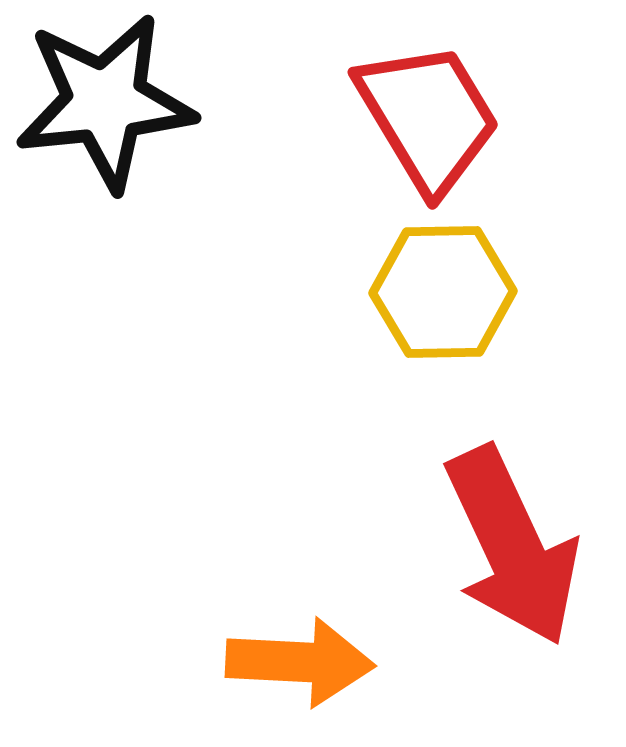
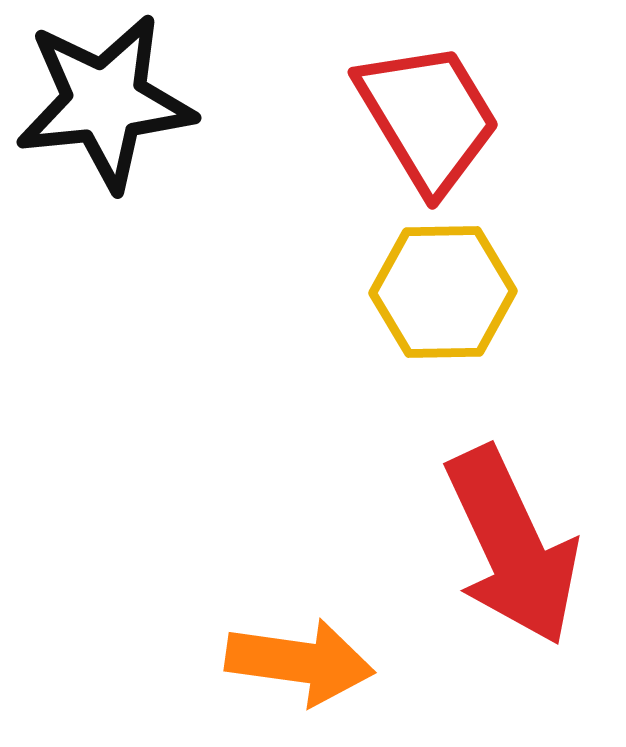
orange arrow: rotated 5 degrees clockwise
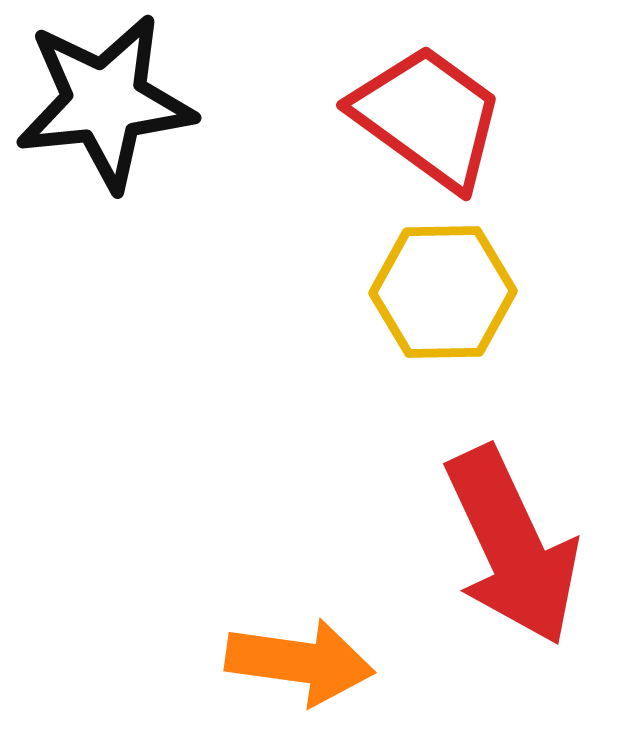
red trapezoid: rotated 23 degrees counterclockwise
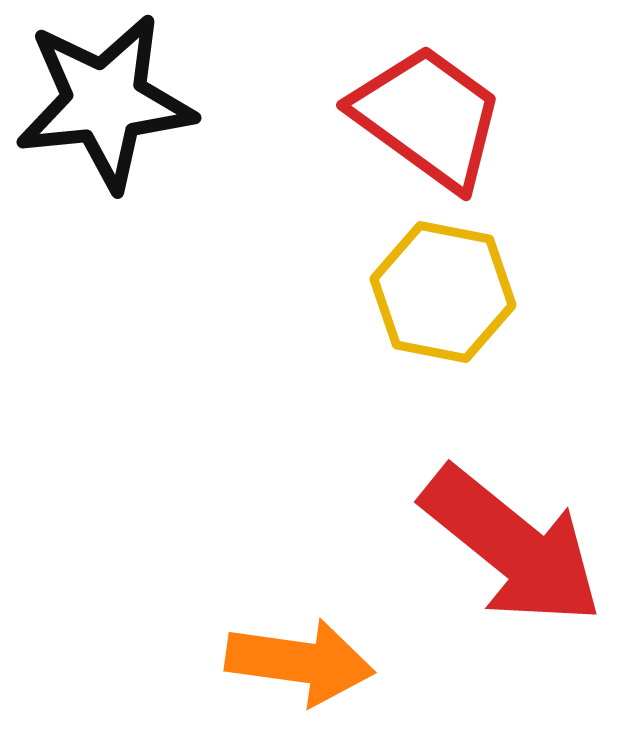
yellow hexagon: rotated 12 degrees clockwise
red arrow: rotated 26 degrees counterclockwise
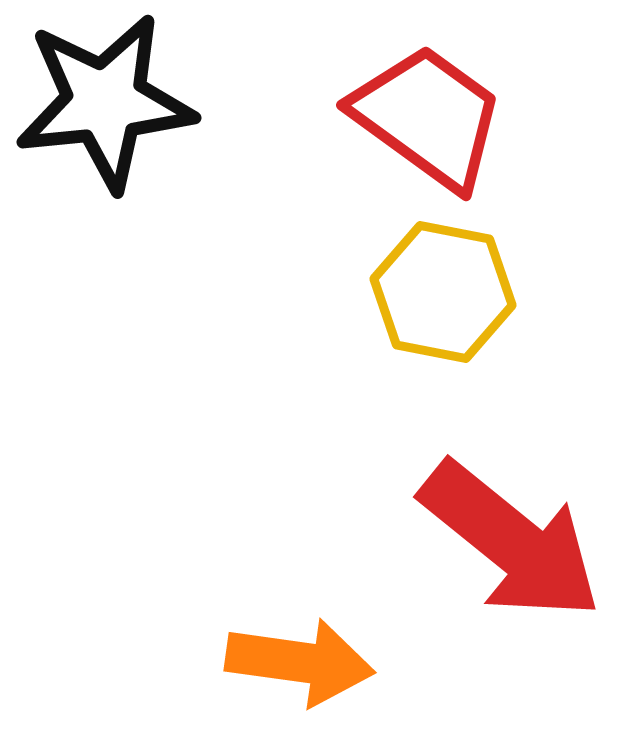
red arrow: moved 1 px left, 5 px up
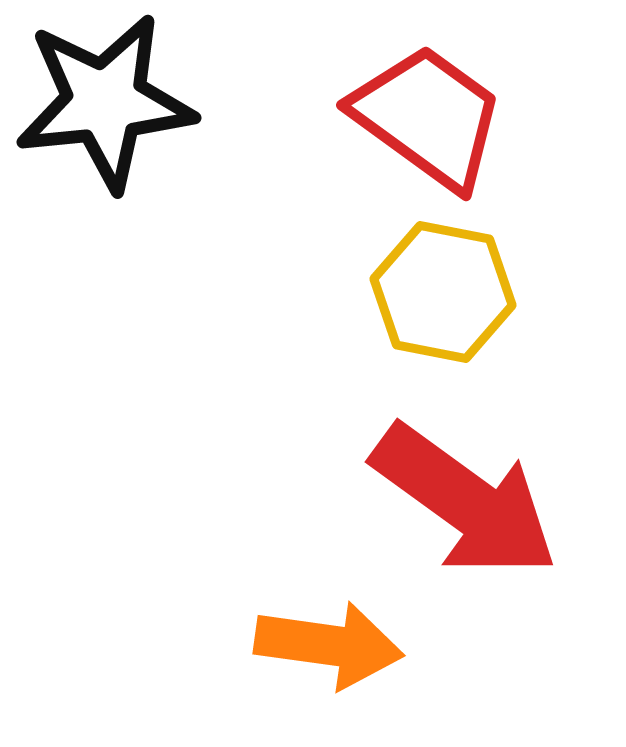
red arrow: moved 46 px left, 40 px up; rotated 3 degrees counterclockwise
orange arrow: moved 29 px right, 17 px up
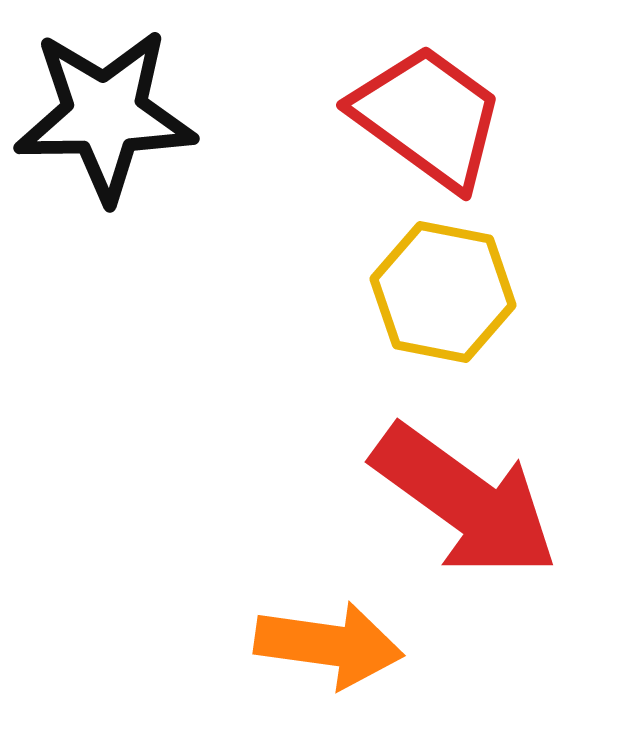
black star: moved 13 px down; rotated 5 degrees clockwise
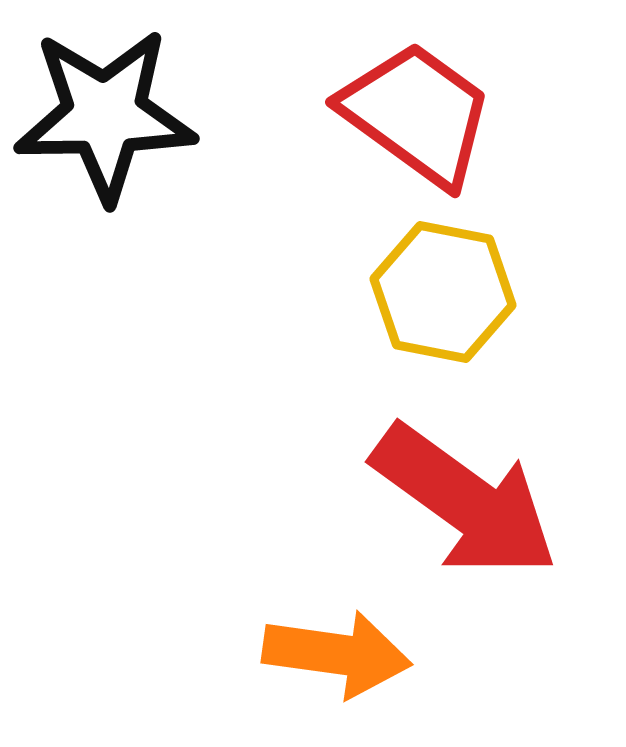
red trapezoid: moved 11 px left, 3 px up
orange arrow: moved 8 px right, 9 px down
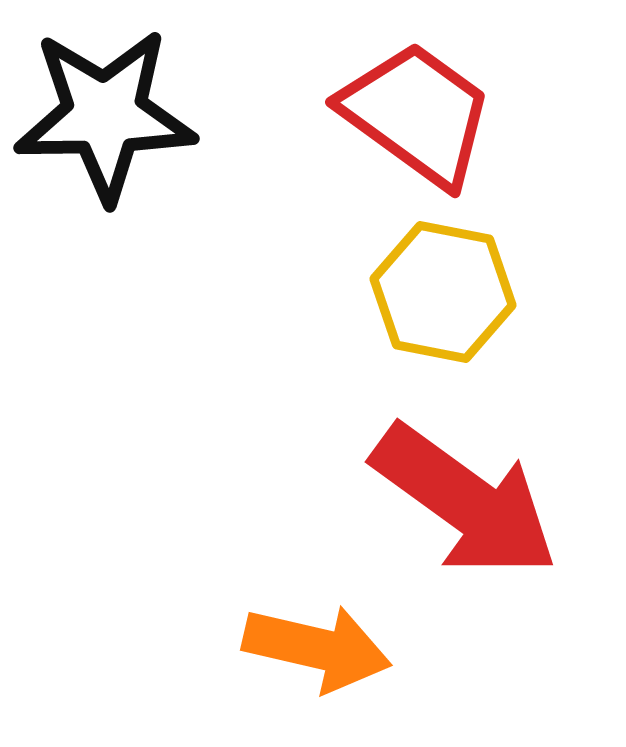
orange arrow: moved 20 px left, 6 px up; rotated 5 degrees clockwise
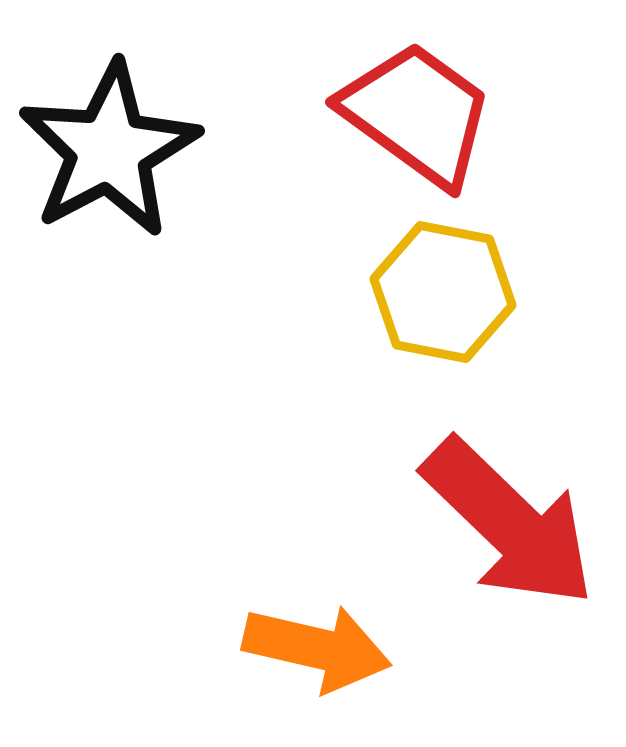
black star: moved 4 px right, 35 px down; rotated 27 degrees counterclockwise
red arrow: moved 44 px right, 22 px down; rotated 8 degrees clockwise
